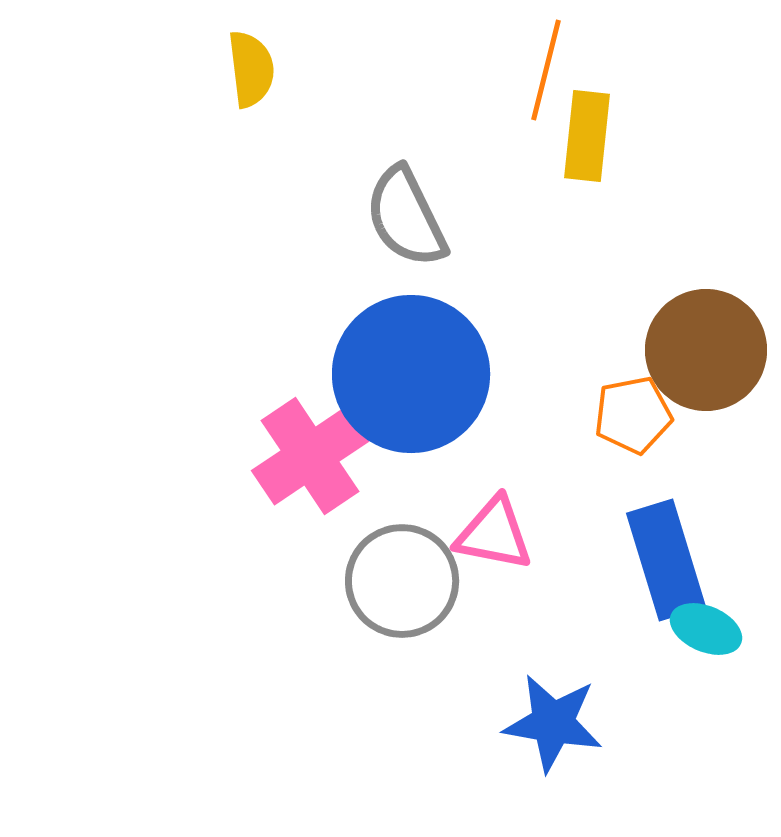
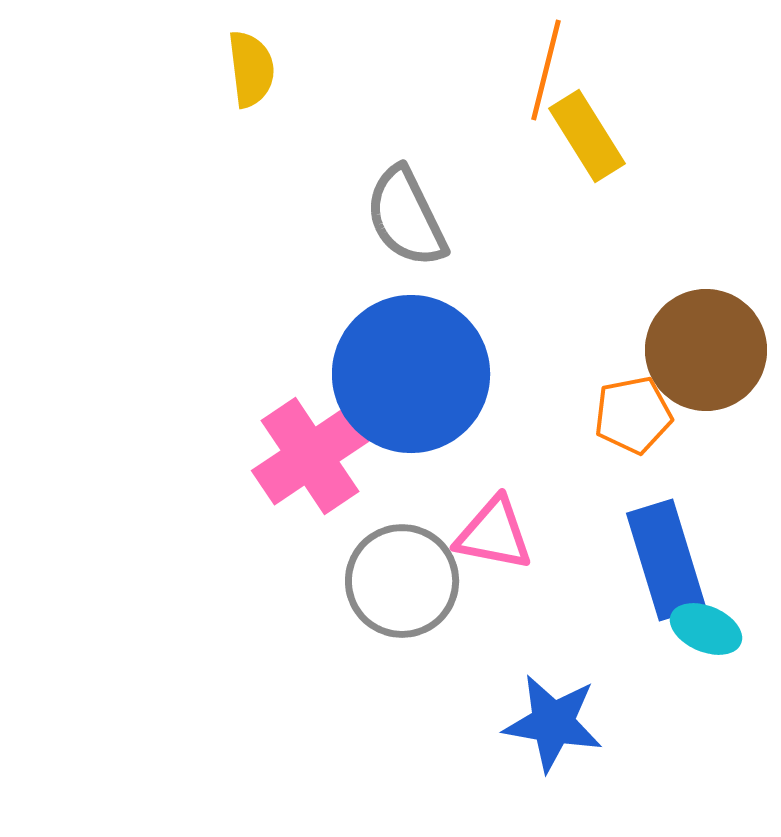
yellow rectangle: rotated 38 degrees counterclockwise
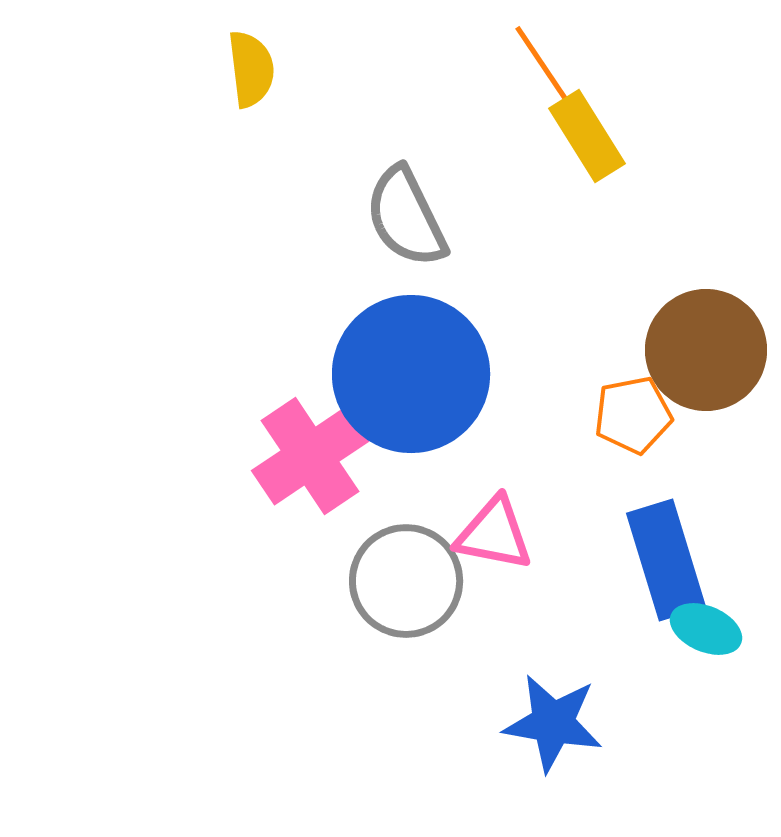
orange line: rotated 48 degrees counterclockwise
gray circle: moved 4 px right
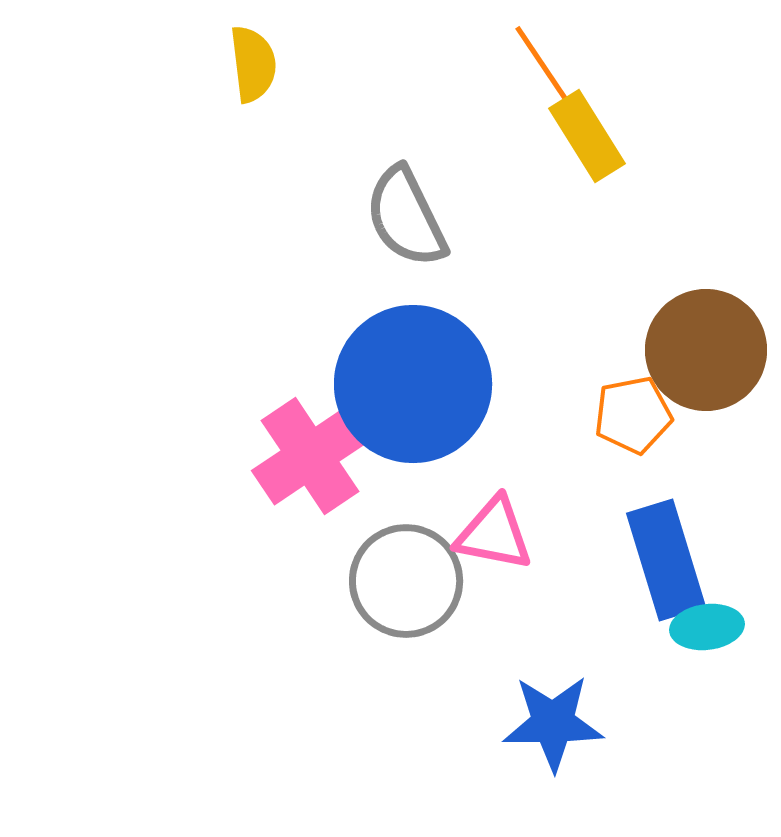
yellow semicircle: moved 2 px right, 5 px up
blue circle: moved 2 px right, 10 px down
cyan ellipse: moved 1 px right, 2 px up; rotated 30 degrees counterclockwise
blue star: rotated 10 degrees counterclockwise
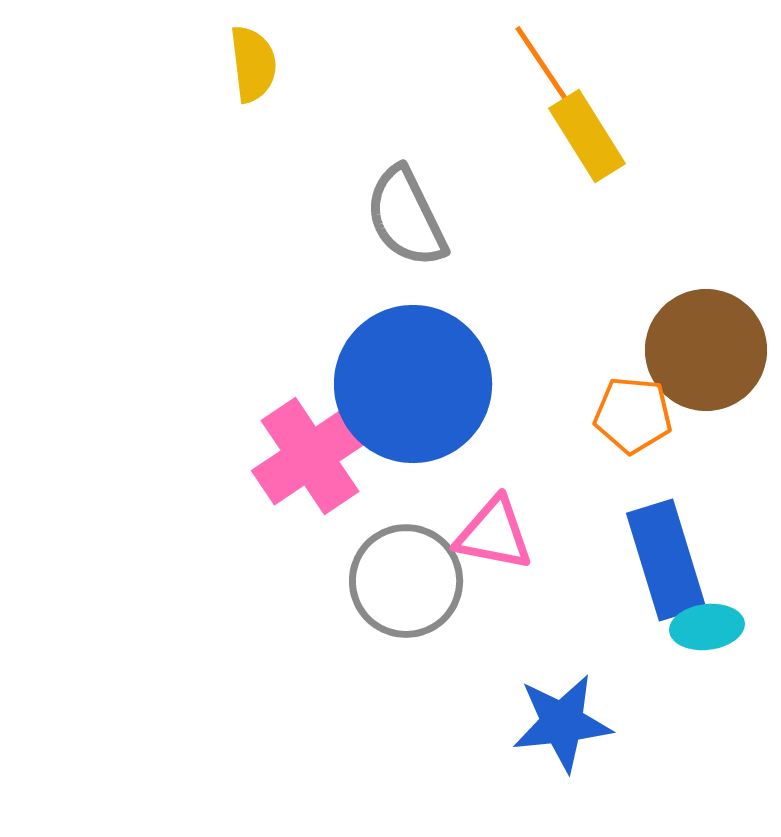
orange pentagon: rotated 16 degrees clockwise
blue star: moved 9 px right; rotated 6 degrees counterclockwise
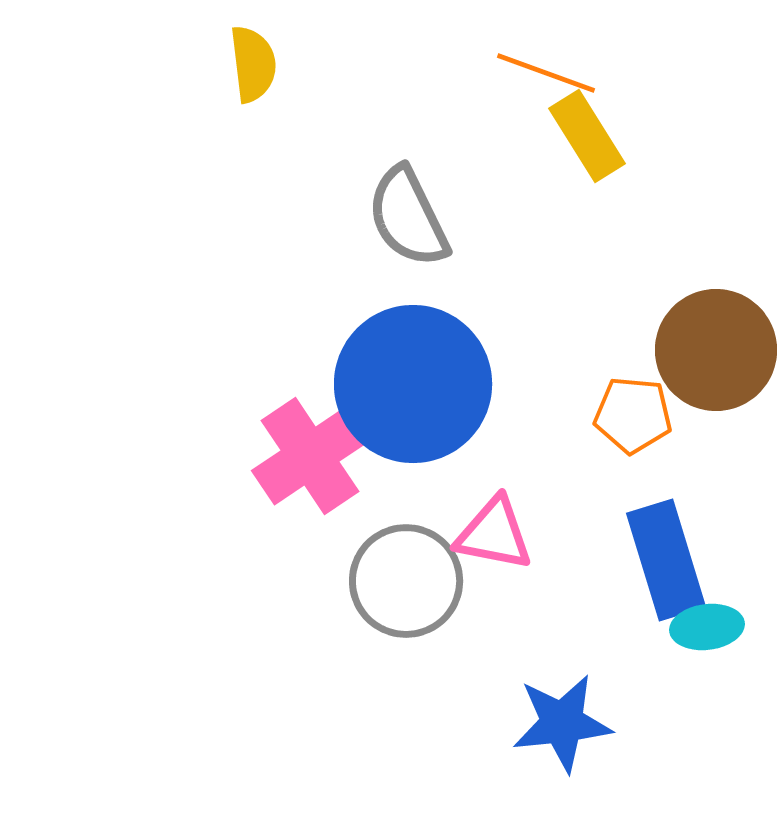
orange line: moved 3 px down; rotated 36 degrees counterclockwise
gray semicircle: moved 2 px right
brown circle: moved 10 px right
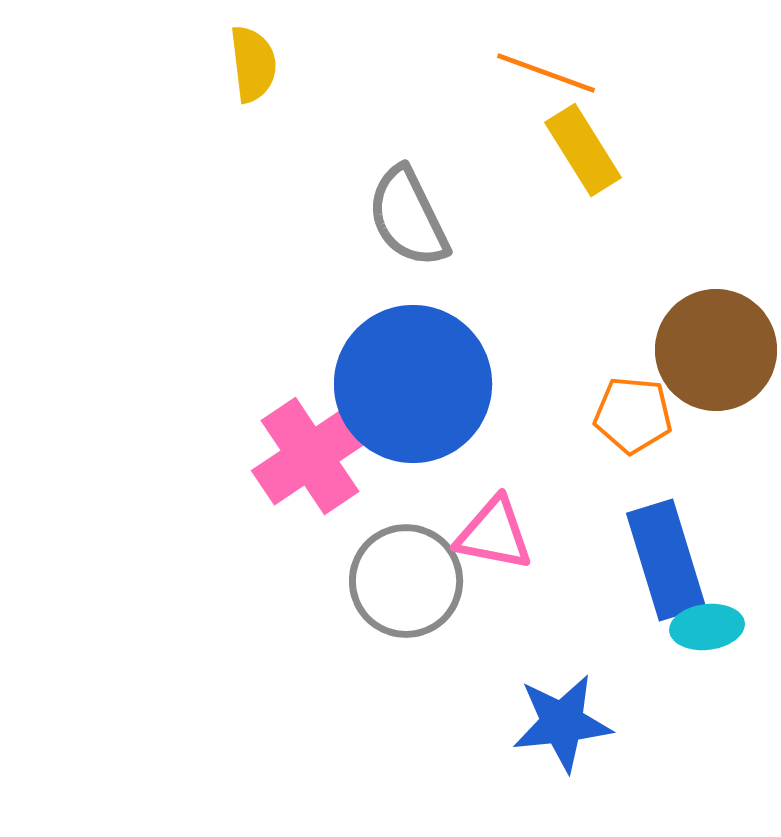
yellow rectangle: moved 4 px left, 14 px down
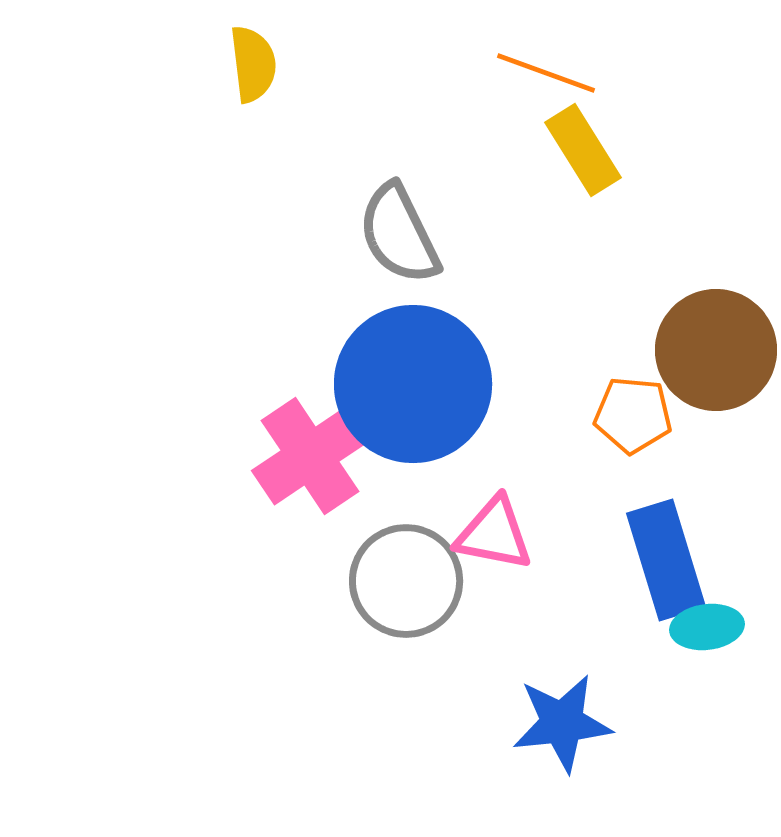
gray semicircle: moved 9 px left, 17 px down
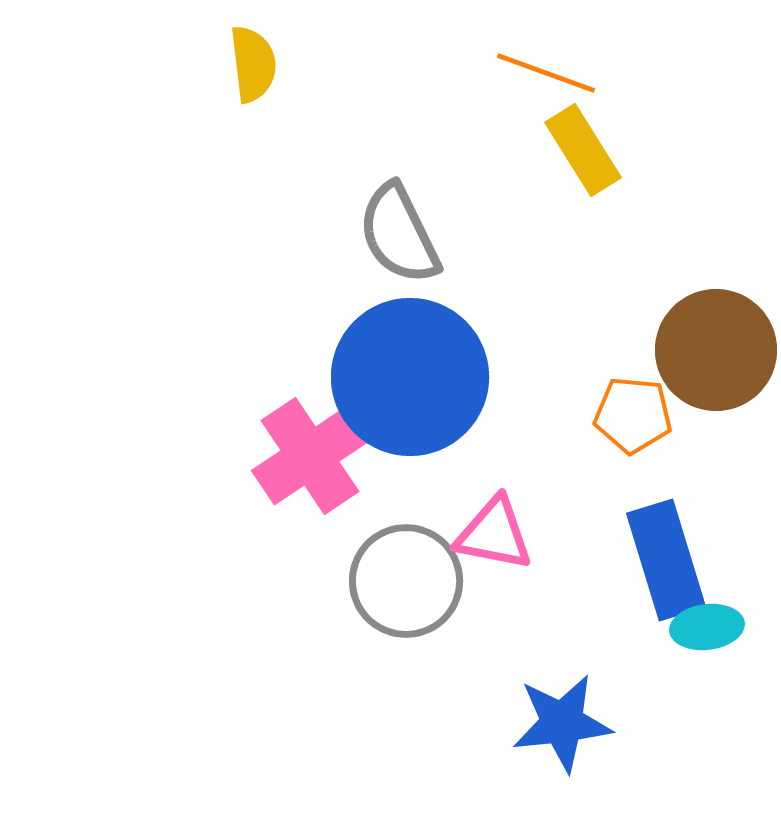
blue circle: moved 3 px left, 7 px up
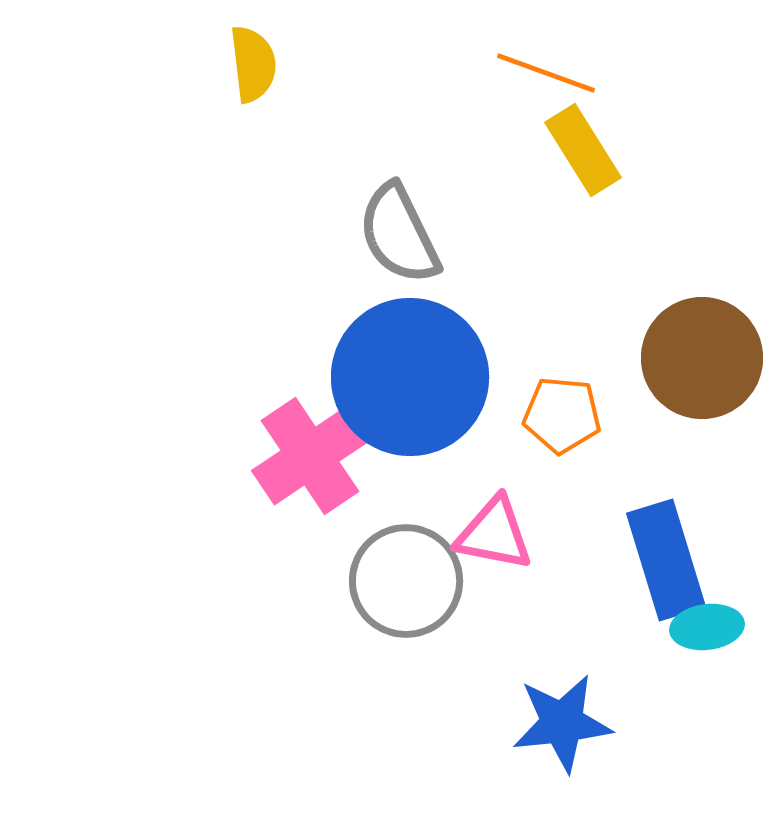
brown circle: moved 14 px left, 8 px down
orange pentagon: moved 71 px left
